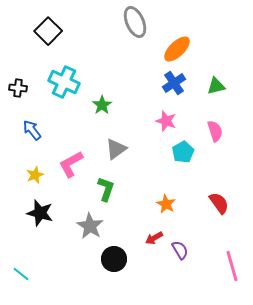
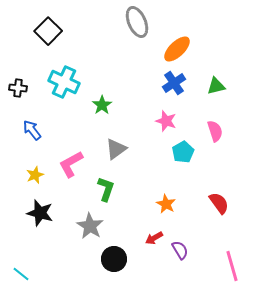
gray ellipse: moved 2 px right
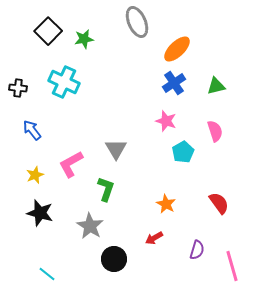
green star: moved 18 px left, 66 px up; rotated 24 degrees clockwise
gray triangle: rotated 25 degrees counterclockwise
purple semicircle: moved 17 px right; rotated 48 degrees clockwise
cyan line: moved 26 px right
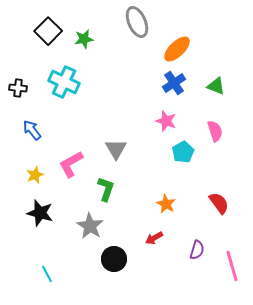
green triangle: rotated 36 degrees clockwise
cyan line: rotated 24 degrees clockwise
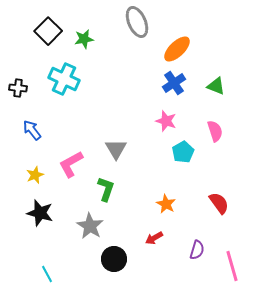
cyan cross: moved 3 px up
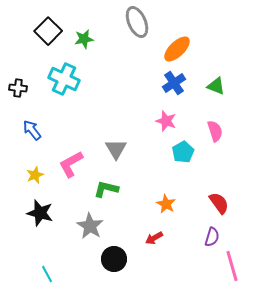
green L-shape: rotated 95 degrees counterclockwise
purple semicircle: moved 15 px right, 13 px up
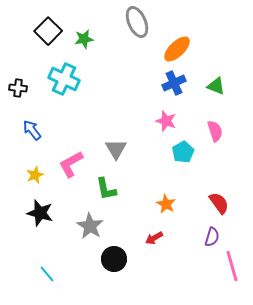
blue cross: rotated 10 degrees clockwise
green L-shape: rotated 115 degrees counterclockwise
cyan line: rotated 12 degrees counterclockwise
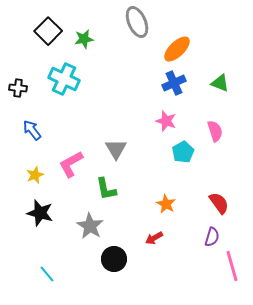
green triangle: moved 4 px right, 3 px up
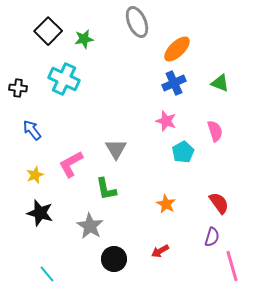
red arrow: moved 6 px right, 13 px down
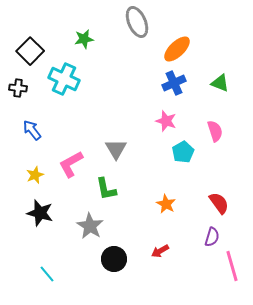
black square: moved 18 px left, 20 px down
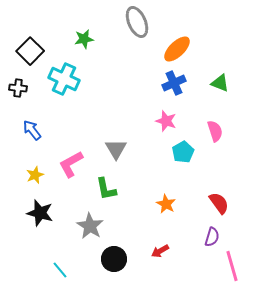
cyan line: moved 13 px right, 4 px up
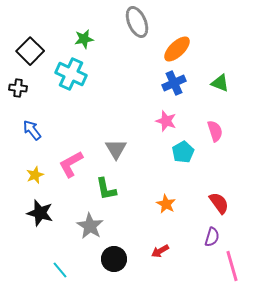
cyan cross: moved 7 px right, 5 px up
